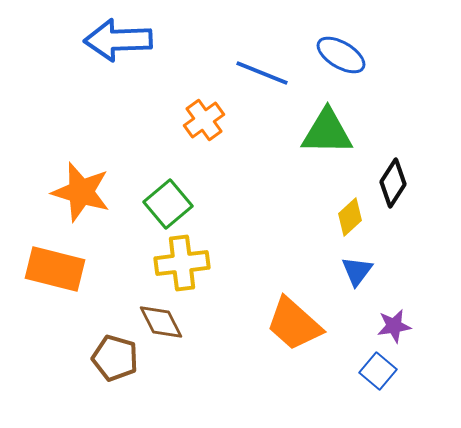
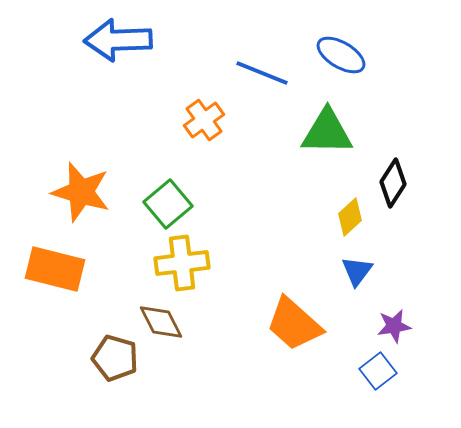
blue square: rotated 12 degrees clockwise
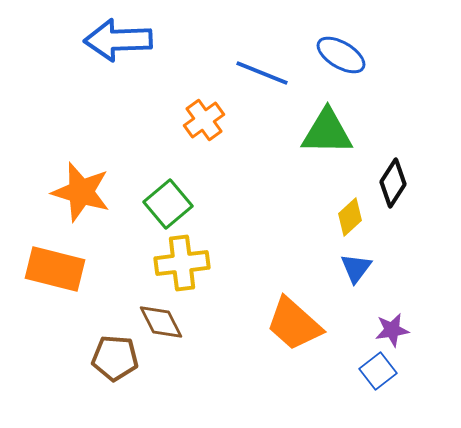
blue triangle: moved 1 px left, 3 px up
purple star: moved 2 px left, 4 px down
brown pentagon: rotated 12 degrees counterclockwise
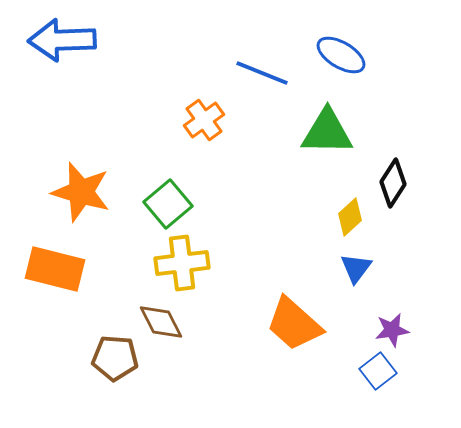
blue arrow: moved 56 px left
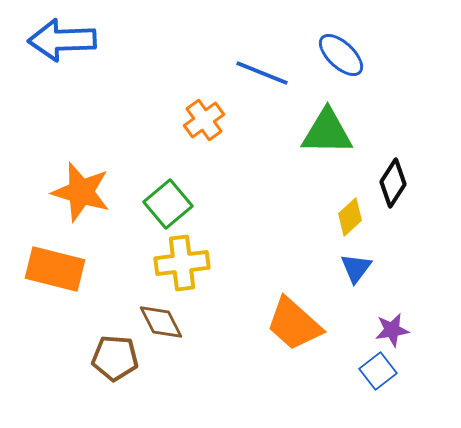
blue ellipse: rotated 12 degrees clockwise
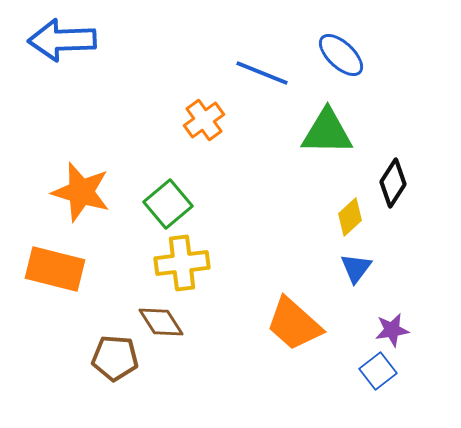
brown diamond: rotated 6 degrees counterclockwise
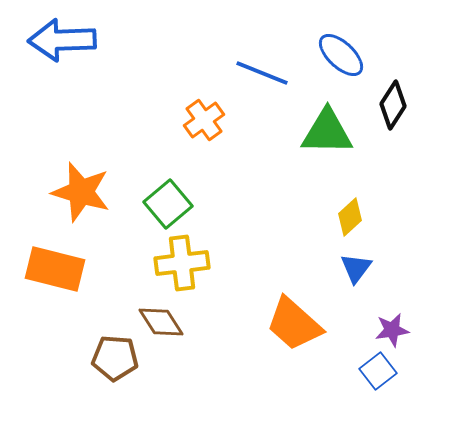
black diamond: moved 78 px up
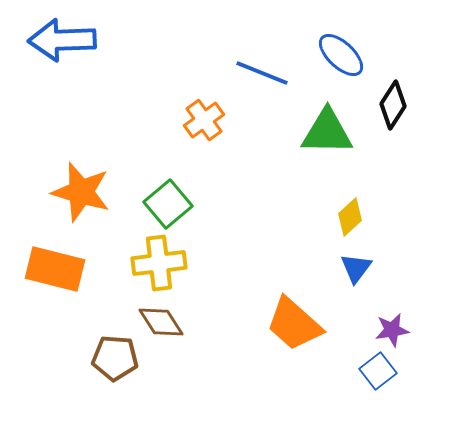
yellow cross: moved 23 px left
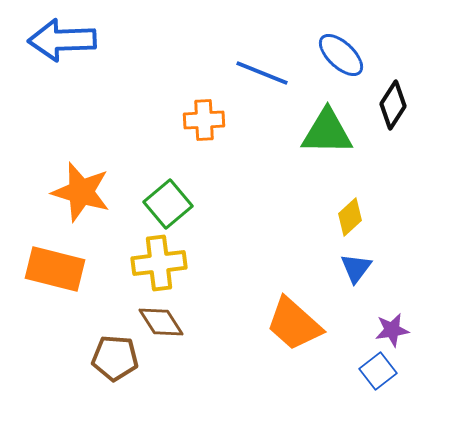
orange cross: rotated 33 degrees clockwise
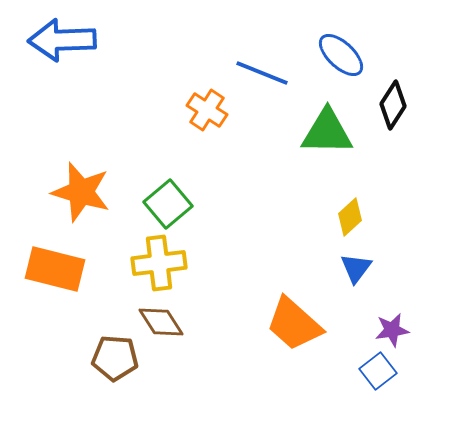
orange cross: moved 3 px right, 10 px up; rotated 36 degrees clockwise
